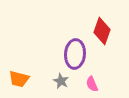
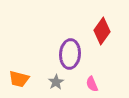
red diamond: rotated 16 degrees clockwise
purple ellipse: moved 5 px left
gray star: moved 5 px left, 1 px down; rotated 14 degrees clockwise
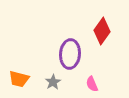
gray star: moved 3 px left
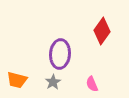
purple ellipse: moved 10 px left
orange trapezoid: moved 2 px left, 1 px down
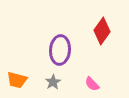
purple ellipse: moved 4 px up
pink semicircle: rotated 21 degrees counterclockwise
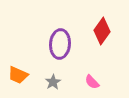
purple ellipse: moved 6 px up
orange trapezoid: moved 1 px right, 5 px up; rotated 10 degrees clockwise
pink semicircle: moved 2 px up
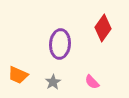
red diamond: moved 1 px right, 3 px up
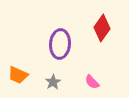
red diamond: moved 1 px left
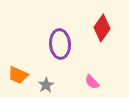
purple ellipse: rotated 8 degrees counterclockwise
gray star: moved 7 px left, 3 px down
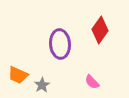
red diamond: moved 2 px left, 2 px down
gray star: moved 4 px left
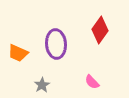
purple ellipse: moved 4 px left
orange trapezoid: moved 22 px up
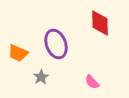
red diamond: moved 7 px up; rotated 36 degrees counterclockwise
purple ellipse: rotated 16 degrees counterclockwise
gray star: moved 1 px left, 8 px up
